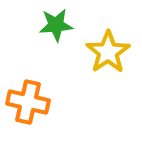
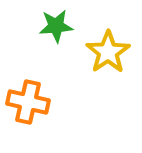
green star: moved 1 px down
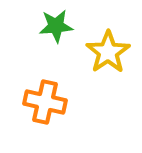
orange cross: moved 17 px right
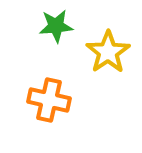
orange cross: moved 4 px right, 2 px up
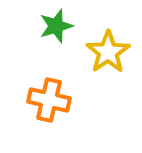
green star: rotated 12 degrees counterclockwise
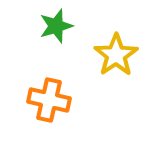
yellow star: moved 8 px right, 3 px down
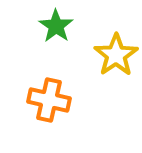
green star: rotated 20 degrees counterclockwise
